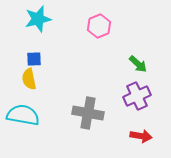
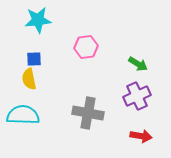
cyan star: moved 1 px down; rotated 8 degrees clockwise
pink hexagon: moved 13 px left, 21 px down; rotated 15 degrees clockwise
green arrow: rotated 12 degrees counterclockwise
cyan semicircle: rotated 8 degrees counterclockwise
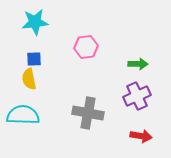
cyan star: moved 3 px left, 2 px down
green arrow: rotated 30 degrees counterclockwise
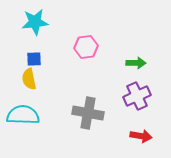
green arrow: moved 2 px left, 1 px up
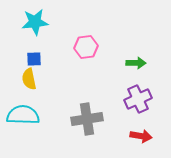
purple cross: moved 1 px right, 3 px down
gray cross: moved 1 px left, 6 px down; rotated 20 degrees counterclockwise
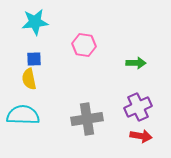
pink hexagon: moved 2 px left, 2 px up; rotated 15 degrees clockwise
purple cross: moved 8 px down
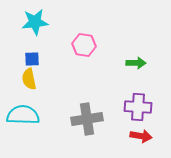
blue square: moved 2 px left
purple cross: rotated 28 degrees clockwise
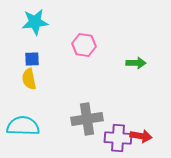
purple cross: moved 20 px left, 31 px down
cyan semicircle: moved 11 px down
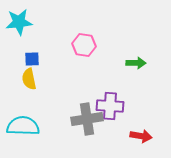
cyan star: moved 16 px left
purple cross: moved 8 px left, 32 px up
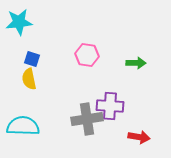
pink hexagon: moved 3 px right, 10 px down
blue square: rotated 21 degrees clockwise
red arrow: moved 2 px left, 1 px down
